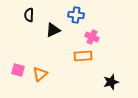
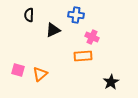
black star: rotated 14 degrees counterclockwise
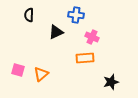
black triangle: moved 3 px right, 2 px down
orange rectangle: moved 2 px right, 2 px down
orange triangle: moved 1 px right
black star: rotated 14 degrees clockwise
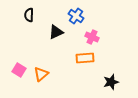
blue cross: moved 1 px down; rotated 28 degrees clockwise
pink square: moved 1 px right; rotated 16 degrees clockwise
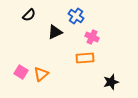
black semicircle: rotated 136 degrees counterclockwise
black triangle: moved 1 px left
pink square: moved 2 px right, 2 px down
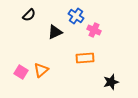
pink cross: moved 2 px right, 7 px up
orange triangle: moved 4 px up
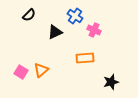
blue cross: moved 1 px left
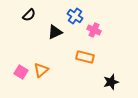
orange rectangle: moved 1 px up; rotated 18 degrees clockwise
